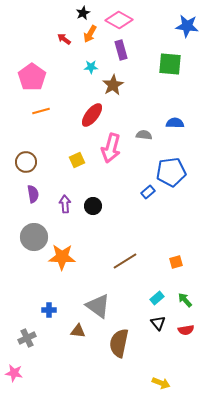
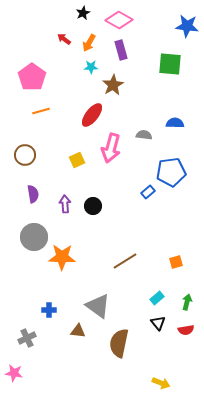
orange arrow: moved 1 px left, 9 px down
brown circle: moved 1 px left, 7 px up
green arrow: moved 2 px right, 2 px down; rotated 56 degrees clockwise
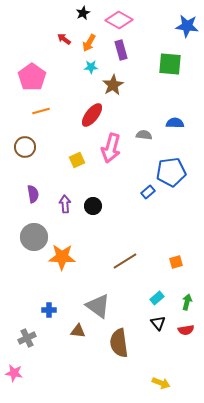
brown circle: moved 8 px up
brown semicircle: rotated 20 degrees counterclockwise
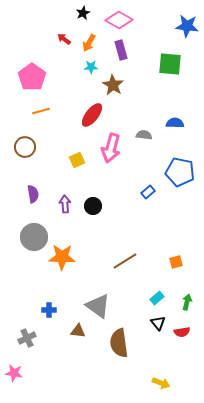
brown star: rotated 10 degrees counterclockwise
blue pentagon: moved 9 px right; rotated 20 degrees clockwise
red semicircle: moved 4 px left, 2 px down
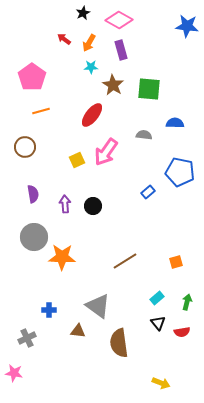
green square: moved 21 px left, 25 px down
pink arrow: moved 5 px left, 4 px down; rotated 20 degrees clockwise
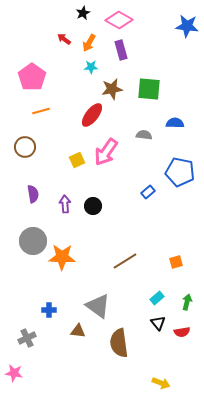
brown star: moved 1 px left, 4 px down; rotated 30 degrees clockwise
gray circle: moved 1 px left, 4 px down
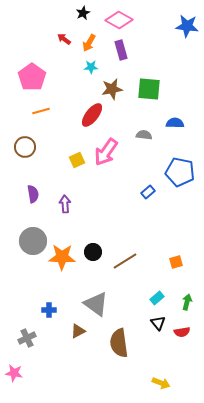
black circle: moved 46 px down
gray triangle: moved 2 px left, 2 px up
brown triangle: rotated 35 degrees counterclockwise
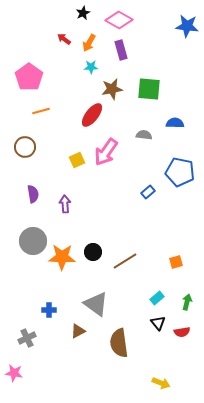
pink pentagon: moved 3 px left
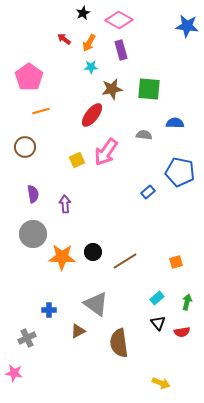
gray circle: moved 7 px up
